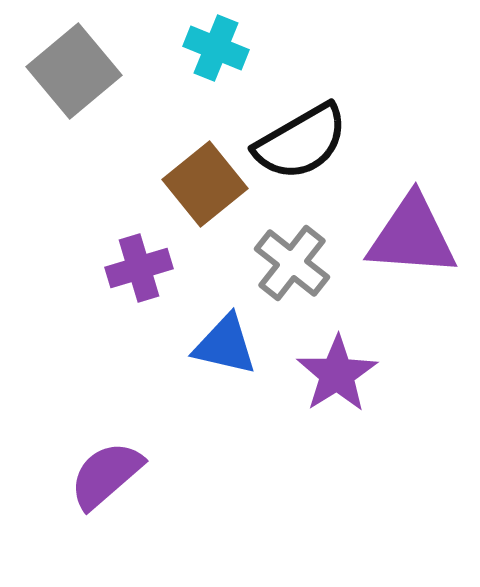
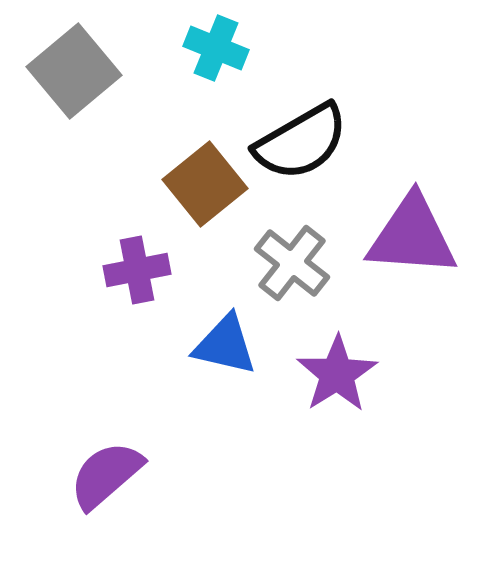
purple cross: moved 2 px left, 2 px down; rotated 6 degrees clockwise
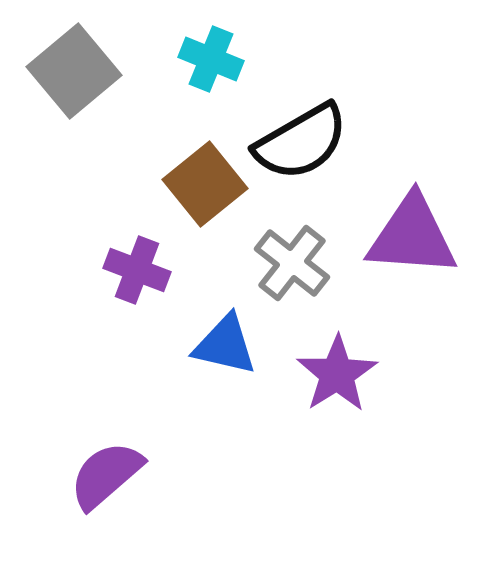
cyan cross: moved 5 px left, 11 px down
purple cross: rotated 32 degrees clockwise
